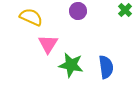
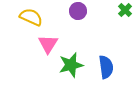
green star: rotated 25 degrees counterclockwise
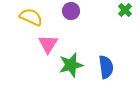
purple circle: moved 7 px left
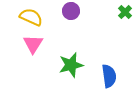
green cross: moved 2 px down
pink triangle: moved 15 px left
blue semicircle: moved 3 px right, 9 px down
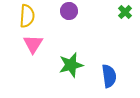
purple circle: moved 2 px left
yellow semicircle: moved 4 px left, 1 px up; rotated 70 degrees clockwise
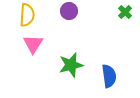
yellow semicircle: moved 1 px up
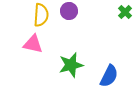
yellow semicircle: moved 14 px right
pink triangle: rotated 50 degrees counterclockwise
blue semicircle: rotated 35 degrees clockwise
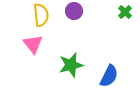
purple circle: moved 5 px right
yellow semicircle: rotated 10 degrees counterclockwise
pink triangle: rotated 40 degrees clockwise
